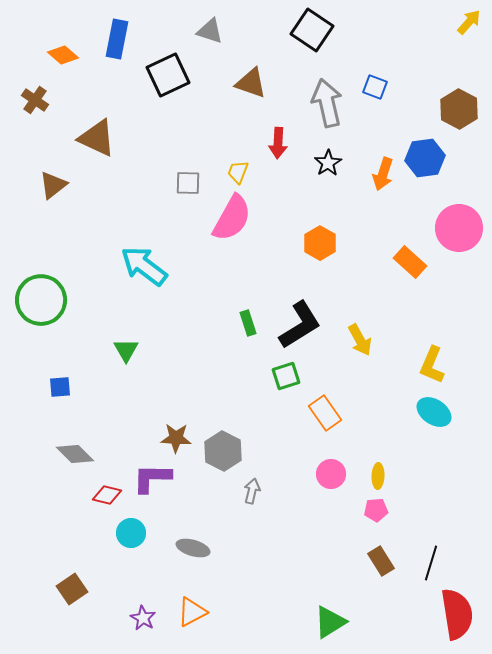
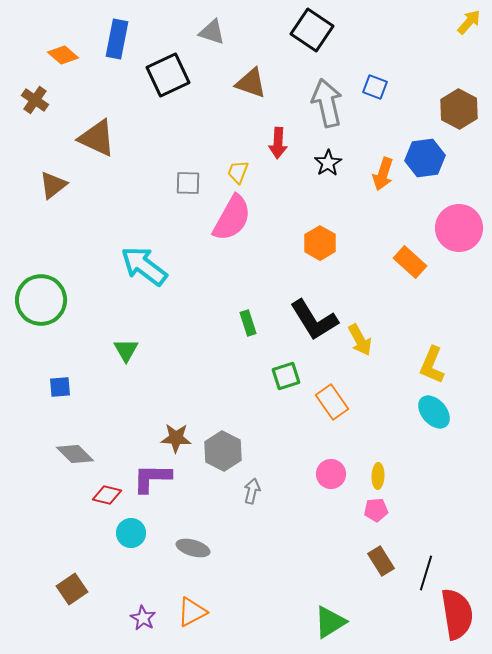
gray triangle at (210, 31): moved 2 px right, 1 px down
black L-shape at (300, 325): moved 14 px right, 5 px up; rotated 90 degrees clockwise
cyan ellipse at (434, 412): rotated 16 degrees clockwise
orange rectangle at (325, 413): moved 7 px right, 11 px up
black line at (431, 563): moved 5 px left, 10 px down
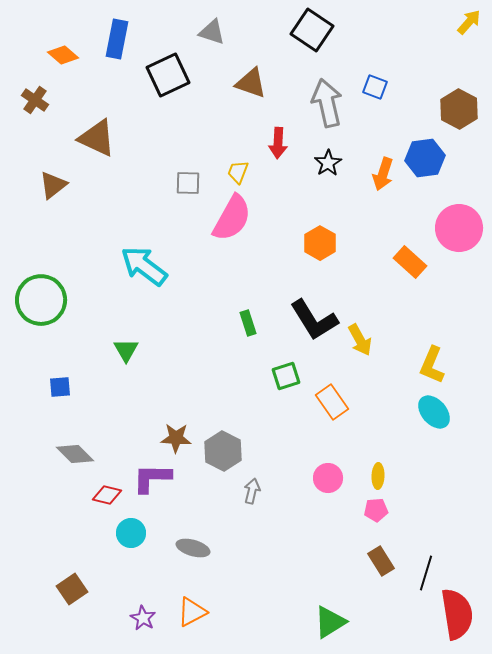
pink circle at (331, 474): moved 3 px left, 4 px down
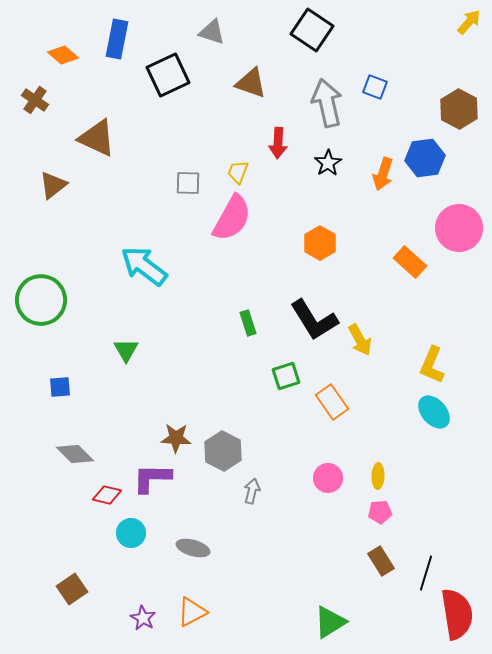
pink pentagon at (376, 510): moved 4 px right, 2 px down
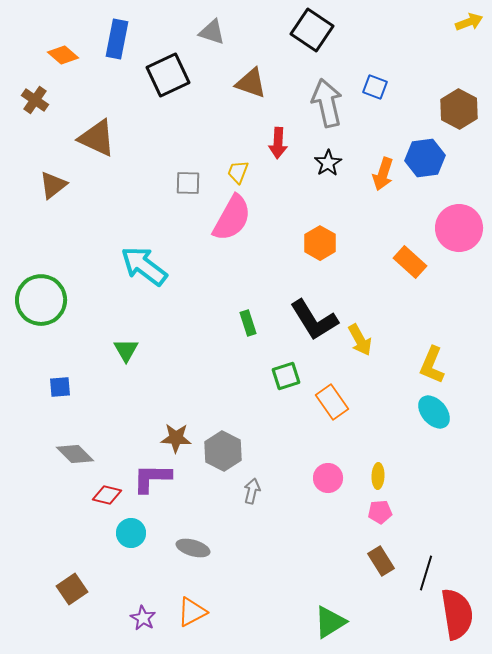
yellow arrow at (469, 22): rotated 28 degrees clockwise
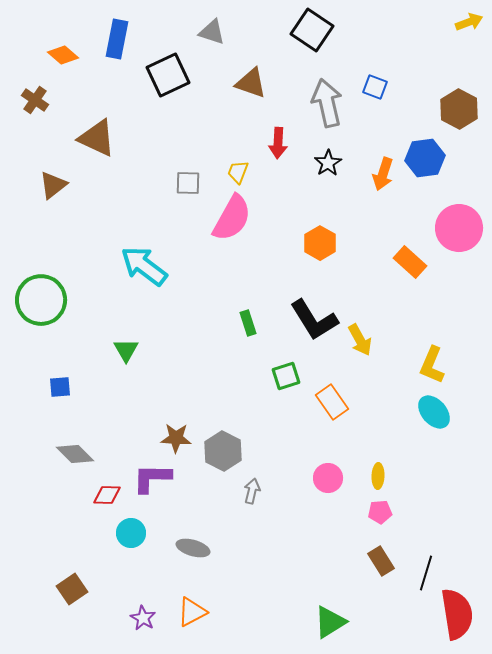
red diamond at (107, 495): rotated 12 degrees counterclockwise
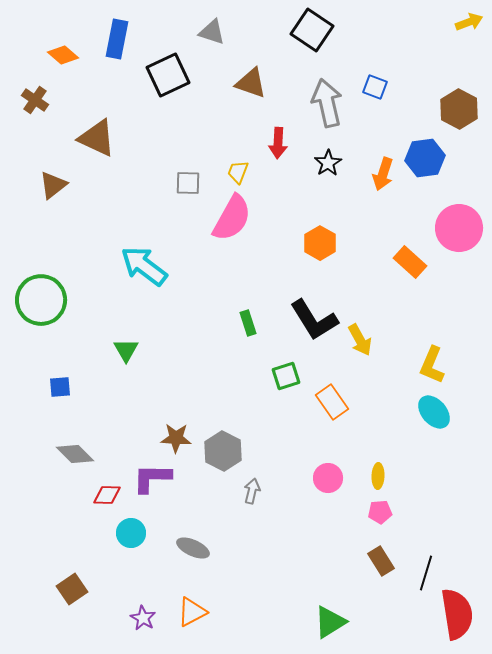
gray ellipse at (193, 548): rotated 8 degrees clockwise
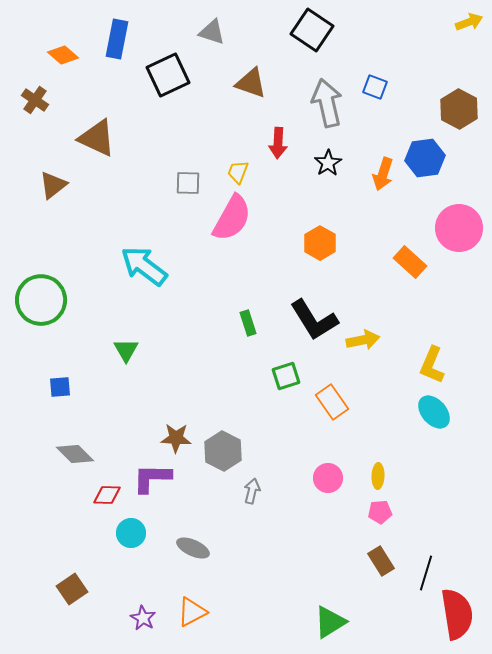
yellow arrow at (360, 340): moved 3 px right; rotated 72 degrees counterclockwise
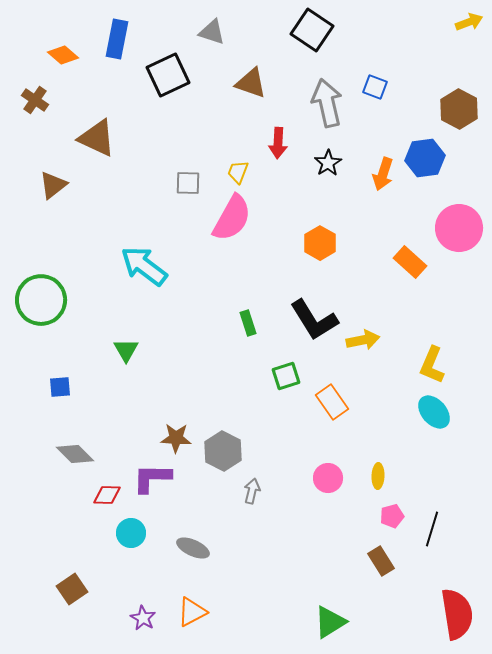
pink pentagon at (380, 512): moved 12 px right, 4 px down; rotated 10 degrees counterclockwise
black line at (426, 573): moved 6 px right, 44 px up
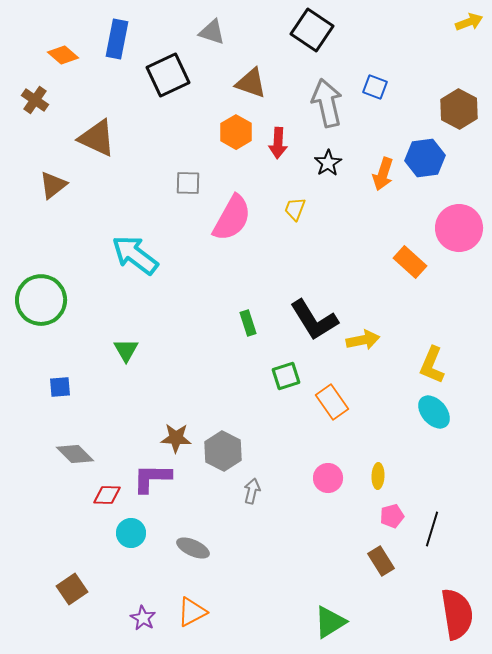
yellow trapezoid at (238, 172): moved 57 px right, 37 px down
orange hexagon at (320, 243): moved 84 px left, 111 px up
cyan arrow at (144, 266): moved 9 px left, 11 px up
